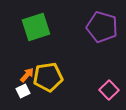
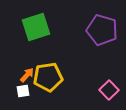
purple pentagon: moved 3 px down
white square: rotated 16 degrees clockwise
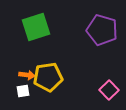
orange arrow: rotated 56 degrees clockwise
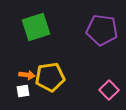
purple pentagon: rotated 8 degrees counterclockwise
yellow pentagon: moved 2 px right
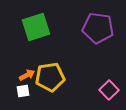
purple pentagon: moved 4 px left, 2 px up
orange arrow: rotated 35 degrees counterclockwise
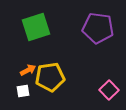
orange arrow: moved 1 px right, 5 px up
